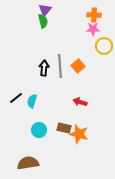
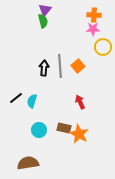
yellow circle: moved 1 px left, 1 px down
red arrow: rotated 48 degrees clockwise
orange star: rotated 12 degrees clockwise
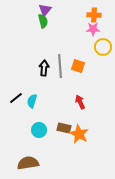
orange square: rotated 32 degrees counterclockwise
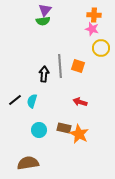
green semicircle: rotated 96 degrees clockwise
pink star: moved 1 px left; rotated 16 degrees clockwise
yellow circle: moved 2 px left, 1 px down
black arrow: moved 6 px down
black line: moved 1 px left, 2 px down
red arrow: rotated 48 degrees counterclockwise
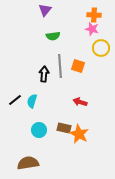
green semicircle: moved 10 px right, 15 px down
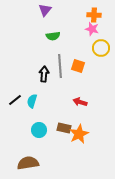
orange star: rotated 18 degrees clockwise
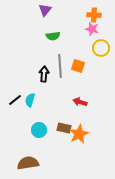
cyan semicircle: moved 2 px left, 1 px up
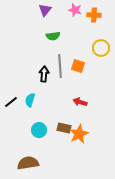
pink star: moved 17 px left, 19 px up
black line: moved 4 px left, 2 px down
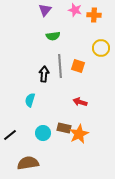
black line: moved 1 px left, 33 px down
cyan circle: moved 4 px right, 3 px down
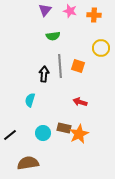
pink star: moved 5 px left, 1 px down
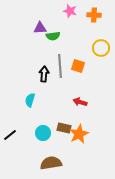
purple triangle: moved 5 px left, 18 px down; rotated 48 degrees clockwise
brown semicircle: moved 23 px right
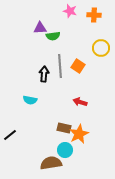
orange square: rotated 16 degrees clockwise
cyan semicircle: rotated 96 degrees counterclockwise
cyan circle: moved 22 px right, 17 px down
